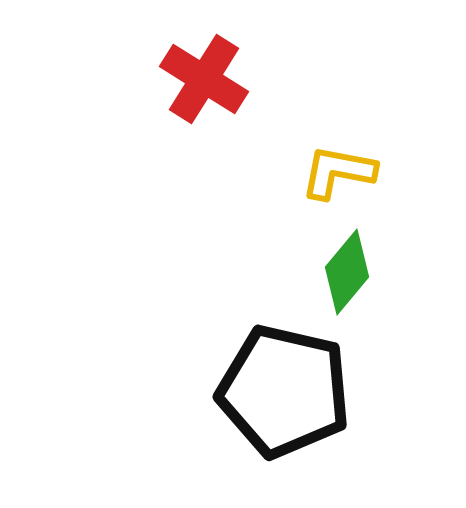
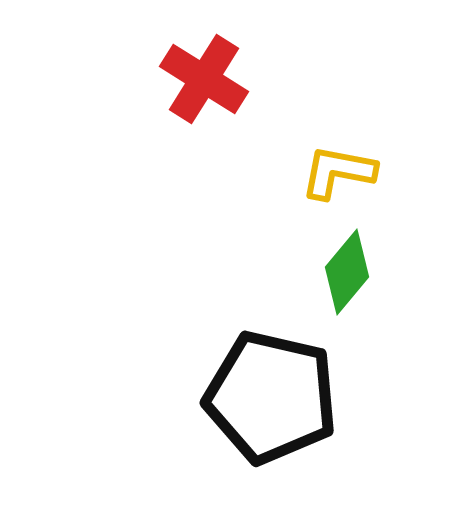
black pentagon: moved 13 px left, 6 px down
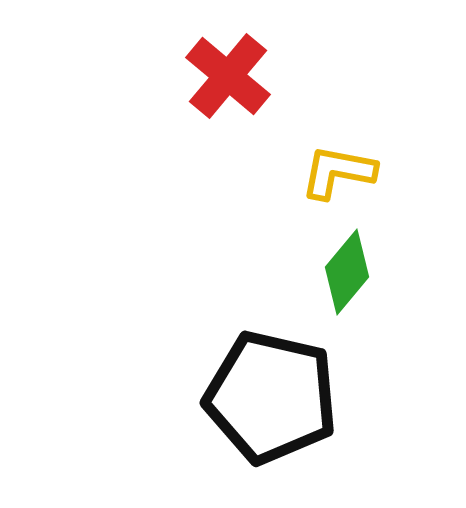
red cross: moved 24 px right, 3 px up; rotated 8 degrees clockwise
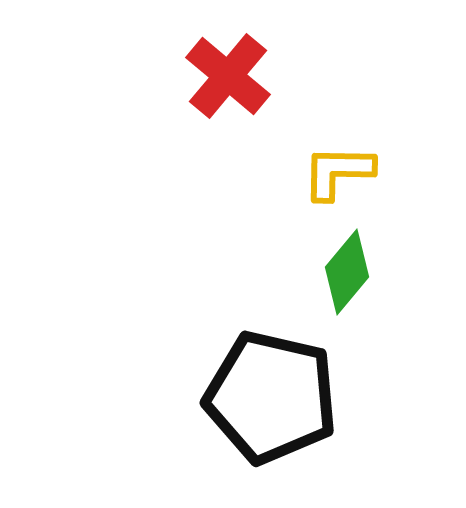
yellow L-shape: rotated 10 degrees counterclockwise
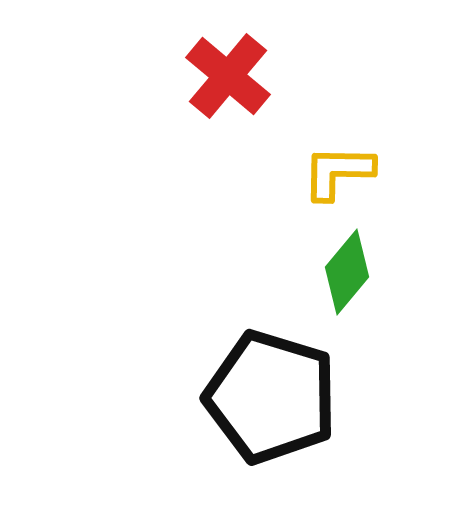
black pentagon: rotated 4 degrees clockwise
